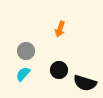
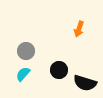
orange arrow: moved 19 px right
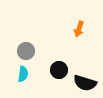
cyan semicircle: rotated 147 degrees clockwise
